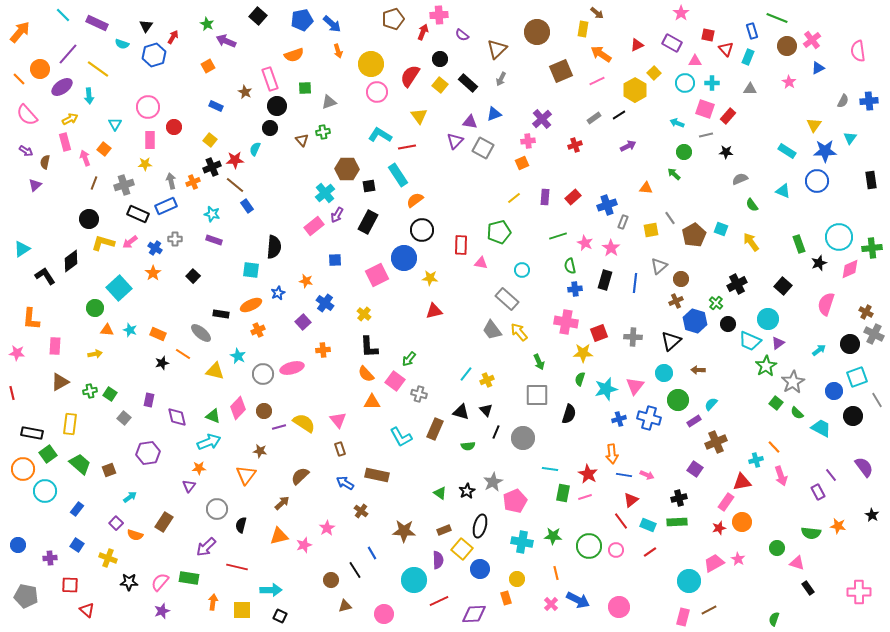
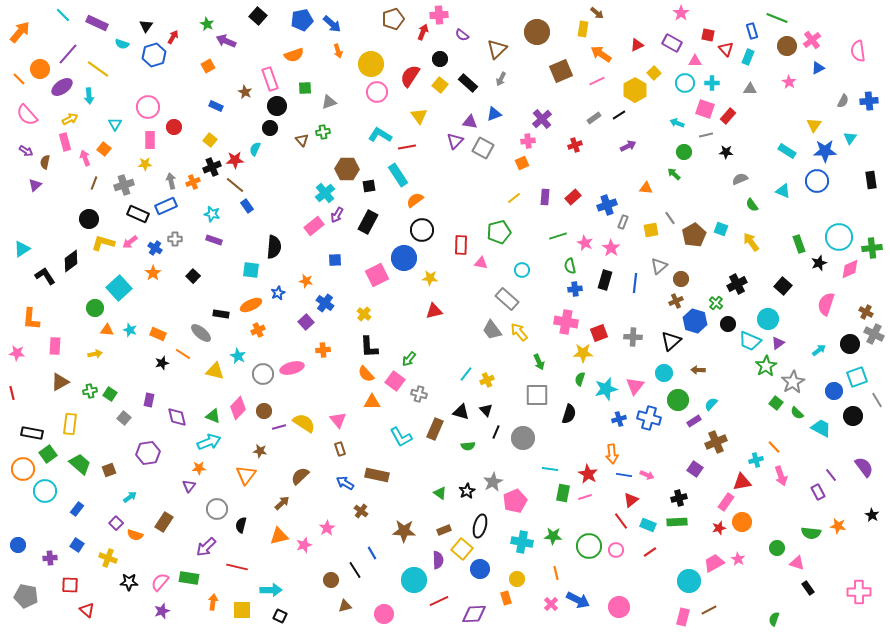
purple square at (303, 322): moved 3 px right
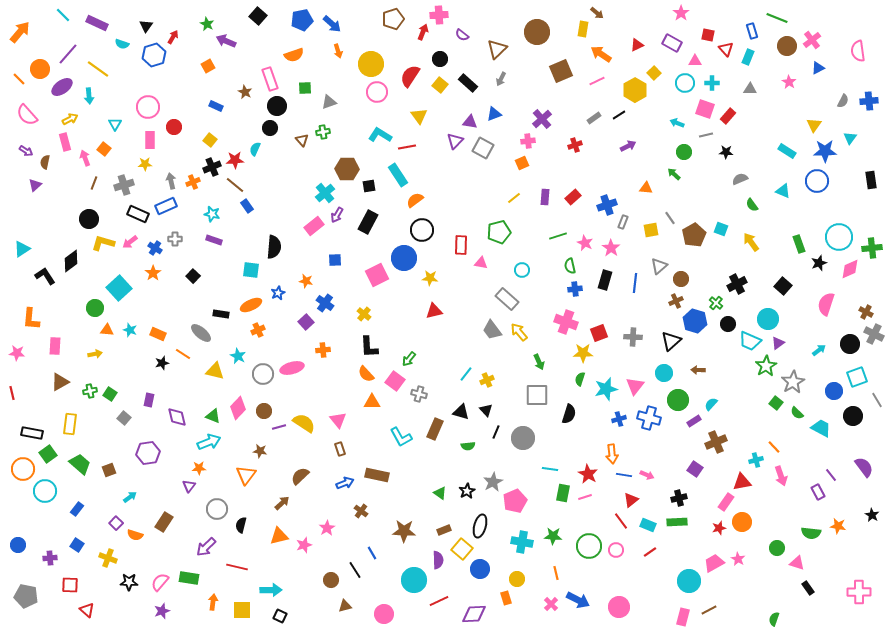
pink cross at (566, 322): rotated 10 degrees clockwise
blue arrow at (345, 483): rotated 126 degrees clockwise
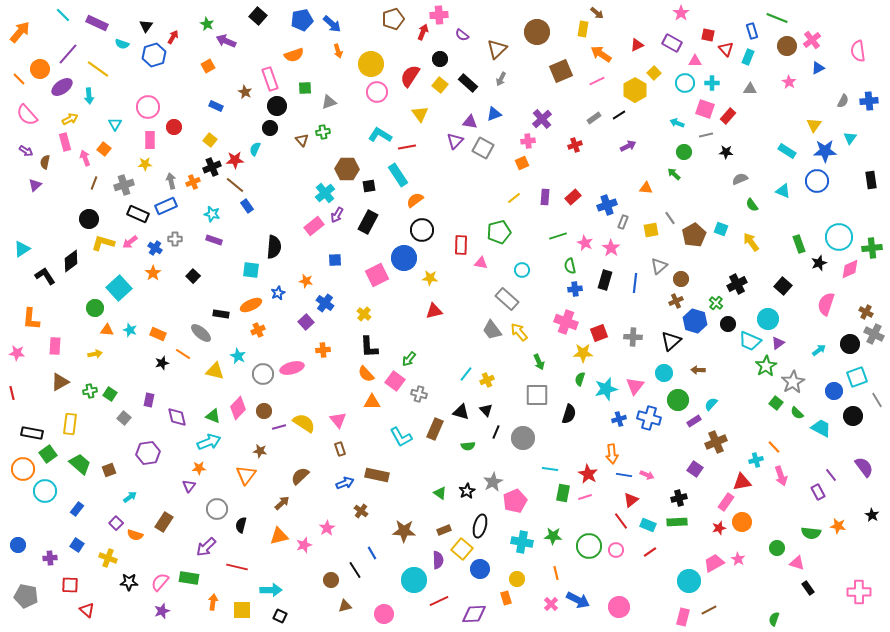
yellow triangle at (419, 116): moved 1 px right, 2 px up
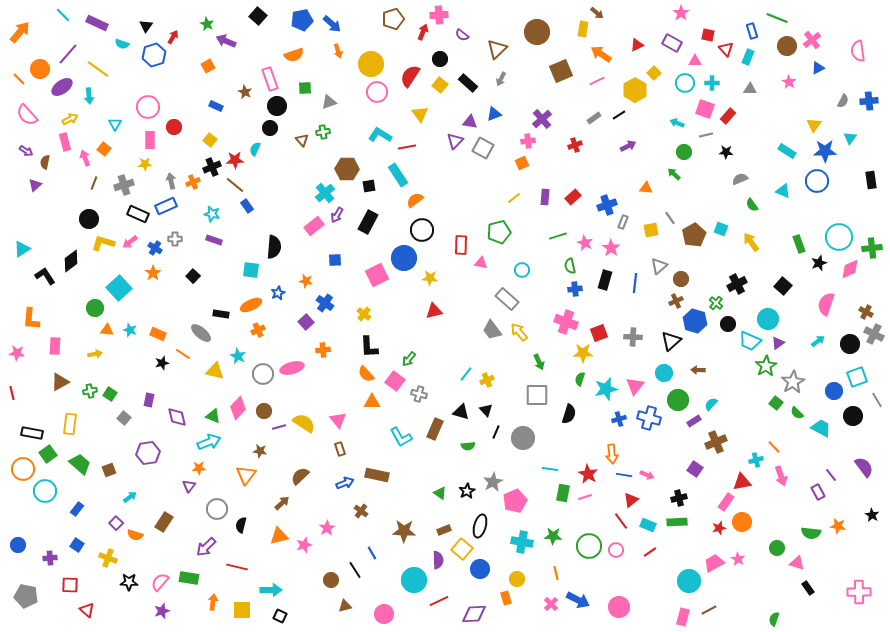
cyan arrow at (819, 350): moved 1 px left, 9 px up
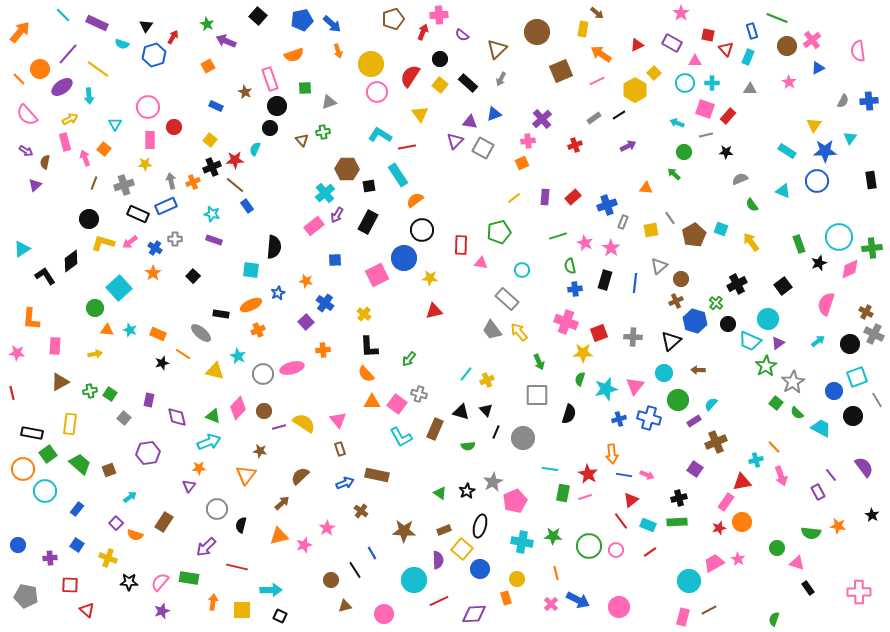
black square at (783, 286): rotated 12 degrees clockwise
pink square at (395, 381): moved 2 px right, 23 px down
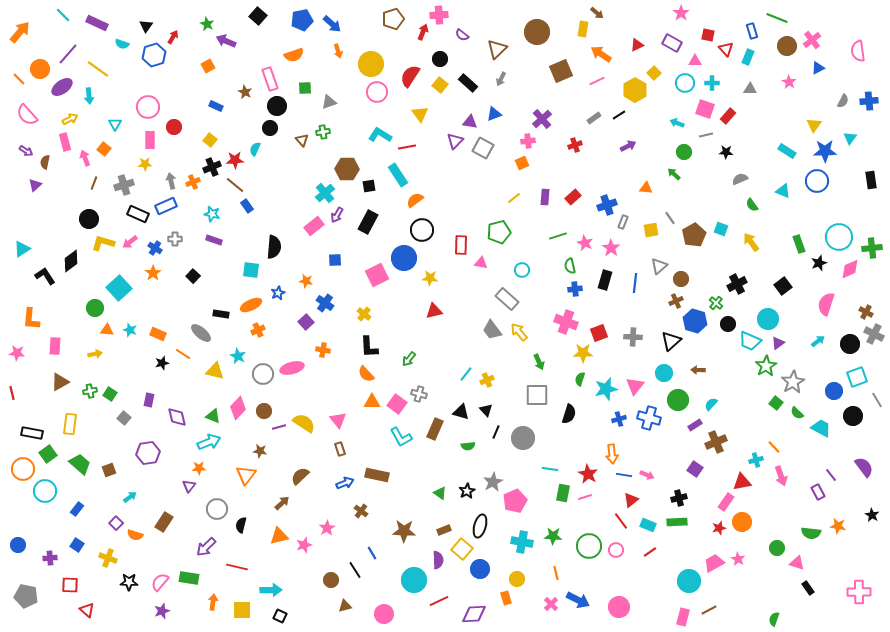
orange cross at (323, 350): rotated 16 degrees clockwise
purple rectangle at (694, 421): moved 1 px right, 4 px down
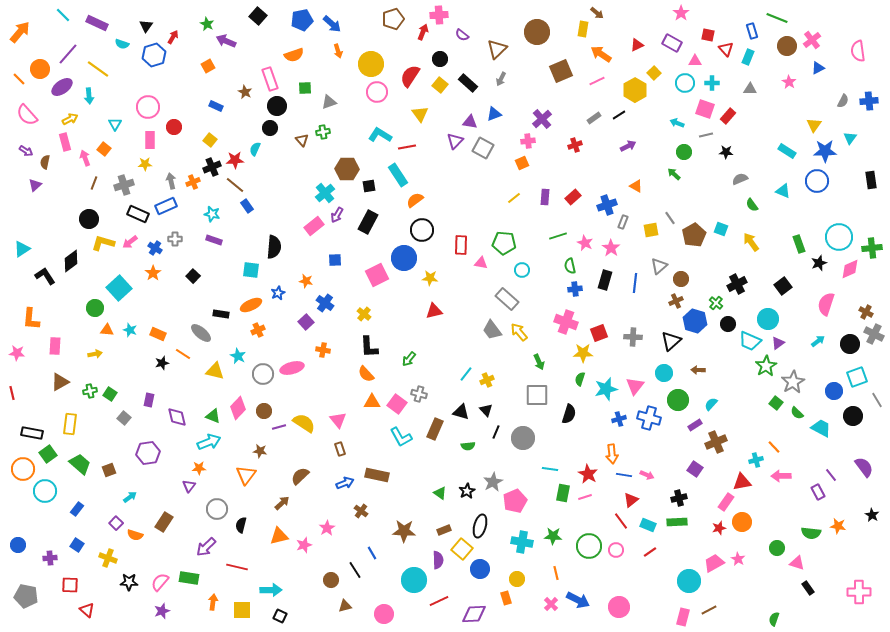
orange triangle at (646, 188): moved 10 px left, 2 px up; rotated 24 degrees clockwise
green pentagon at (499, 232): moved 5 px right, 11 px down; rotated 20 degrees clockwise
pink arrow at (781, 476): rotated 108 degrees clockwise
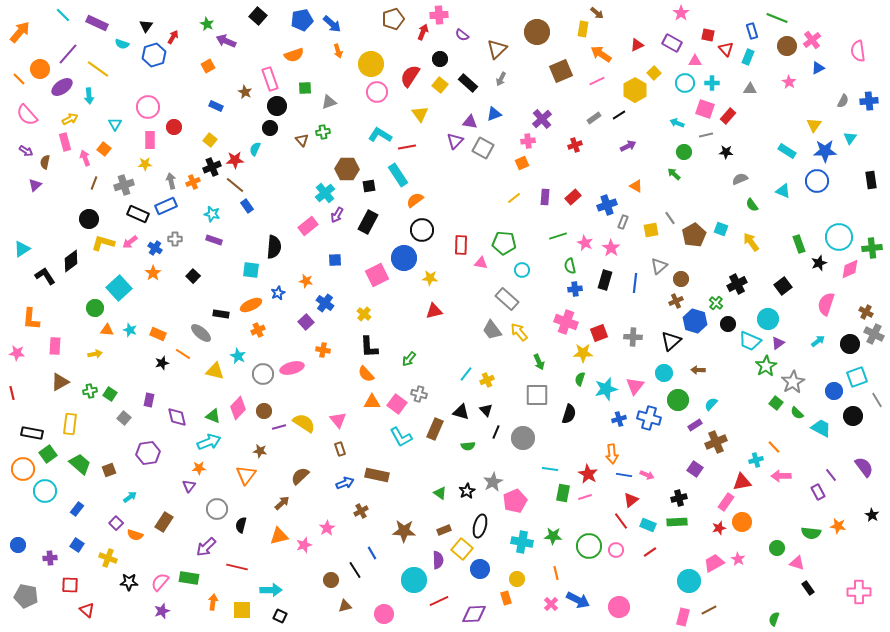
pink rectangle at (314, 226): moved 6 px left
brown cross at (361, 511): rotated 24 degrees clockwise
